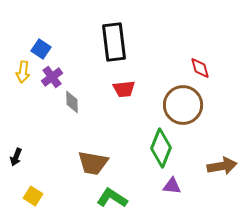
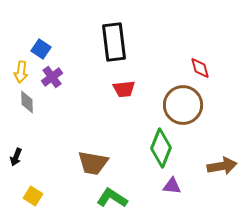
yellow arrow: moved 2 px left
gray diamond: moved 45 px left
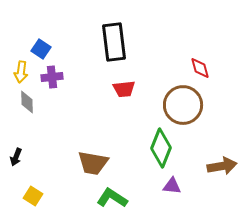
purple cross: rotated 30 degrees clockwise
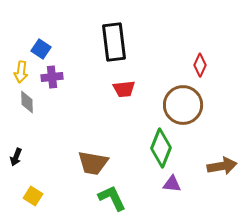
red diamond: moved 3 px up; rotated 40 degrees clockwise
purple triangle: moved 2 px up
green L-shape: rotated 32 degrees clockwise
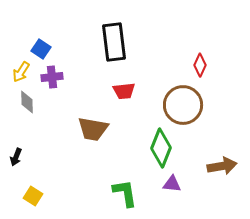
yellow arrow: rotated 25 degrees clockwise
red trapezoid: moved 2 px down
brown trapezoid: moved 34 px up
green L-shape: moved 13 px right, 5 px up; rotated 16 degrees clockwise
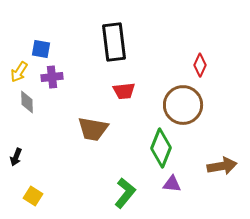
blue square: rotated 24 degrees counterclockwise
yellow arrow: moved 2 px left
green L-shape: rotated 48 degrees clockwise
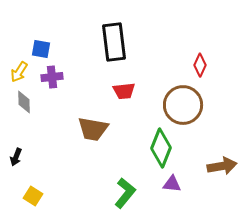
gray diamond: moved 3 px left
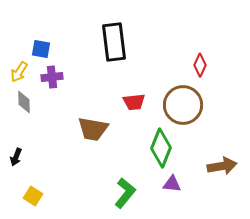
red trapezoid: moved 10 px right, 11 px down
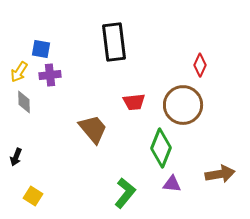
purple cross: moved 2 px left, 2 px up
brown trapezoid: rotated 140 degrees counterclockwise
brown arrow: moved 2 px left, 8 px down
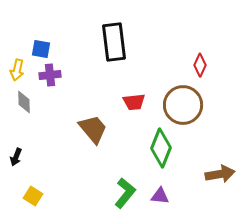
yellow arrow: moved 2 px left, 2 px up; rotated 20 degrees counterclockwise
purple triangle: moved 12 px left, 12 px down
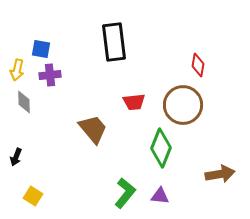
red diamond: moved 2 px left; rotated 15 degrees counterclockwise
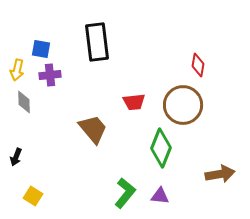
black rectangle: moved 17 px left
